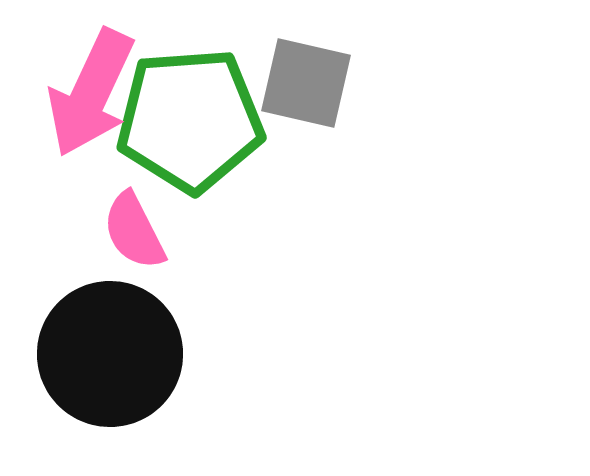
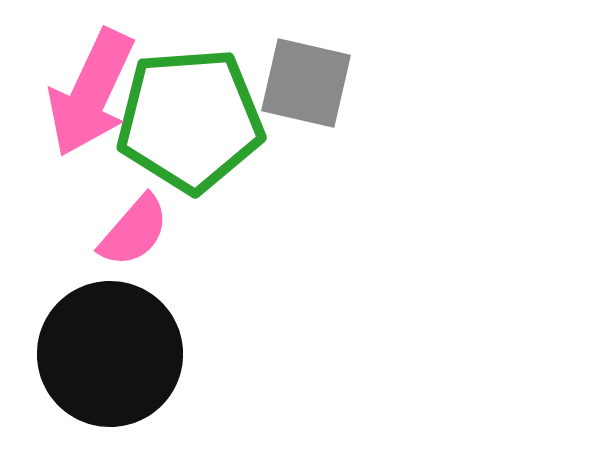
pink semicircle: rotated 112 degrees counterclockwise
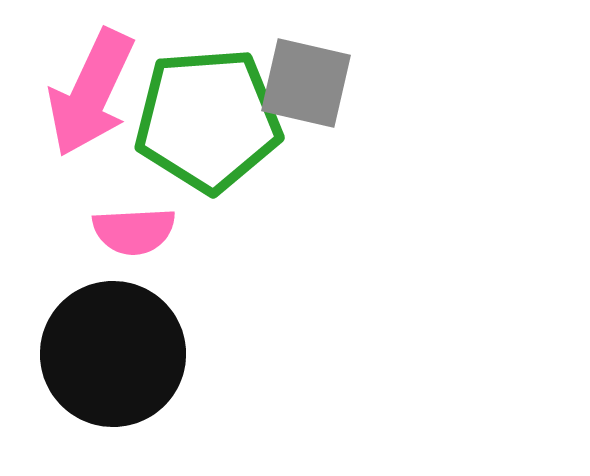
green pentagon: moved 18 px right
pink semicircle: rotated 46 degrees clockwise
black circle: moved 3 px right
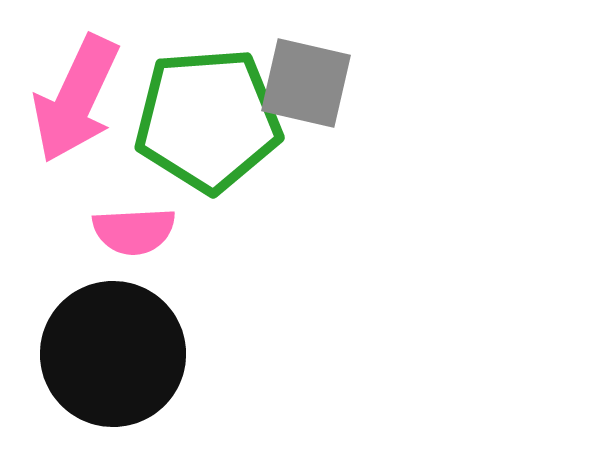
pink arrow: moved 15 px left, 6 px down
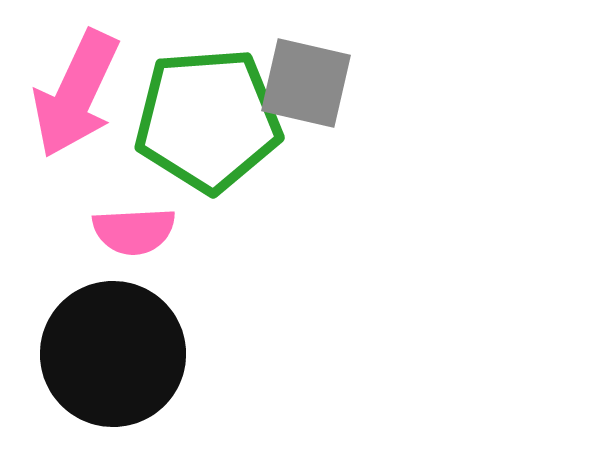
pink arrow: moved 5 px up
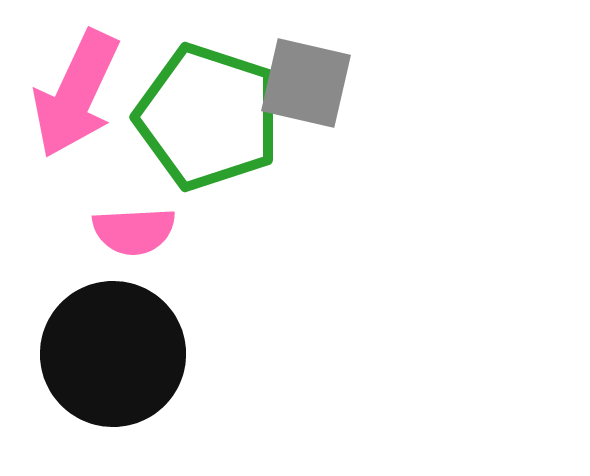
green pentagon: moved 3 px up; rotated 22 degrees clockwise
